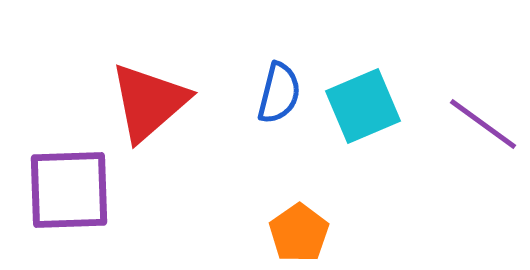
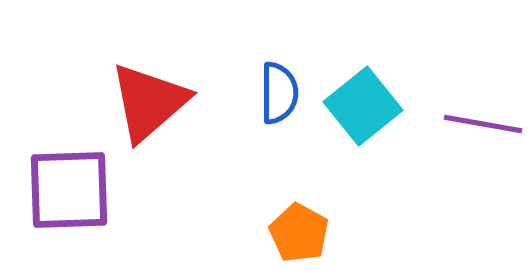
blue semicircle: rotated 14 degrees counterclockwise
cyan square: rotated 16 degrees counterclockwise
purple line: rotated 26 degrees counterclockwise
orange pentagon: rotated 8 degrees counterclockwise
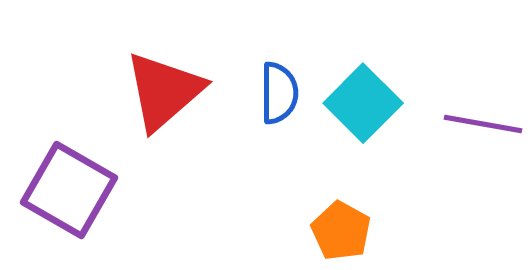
red triangle: moved 15 px right, 11 px up
cyan square: moved 3 px up; rotated 6 degrees counterclockwise
purple square: rotated 32 degrees clockwise
orange pentagon: moved 42 px right, 2 px up
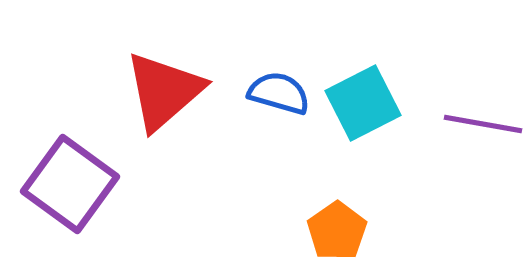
blue semicircle: rotated 74 degrees counterclockwise
cyan square: rotated 18 degrees clockwise
purple square: moved 1 px right, 6 px up; rotated 6 degrees clockwise
orange pentagon: moved 4 px left; rotated 8 degrees clockwise
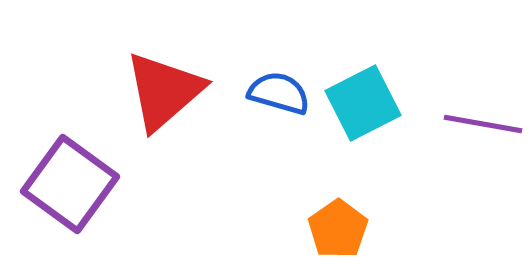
orange pentagon: moved 1 px right, 2 px up
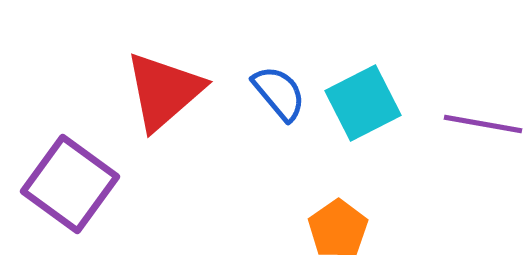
blue semicircle: rotated 34 degrees clockwise
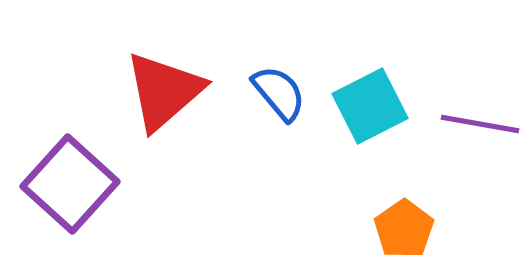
cyan square: moved 7 px right, 3 px down
purple line: moved 3 px left
purple square: rotated 6 degrees clockwise
orange pentagon: moved 66 px right
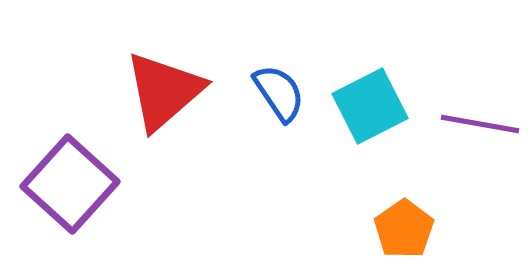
blue semicircle: rotated 6 degrees clockwise
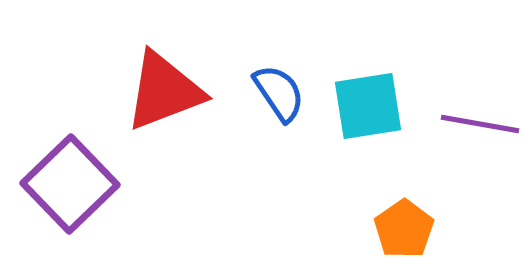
red triangle: rotated 20 degrees clockwise
cyan square: moved 2 px left; rotated 18 degrees clockwise
purple square: rotated 4 degrees clockwise
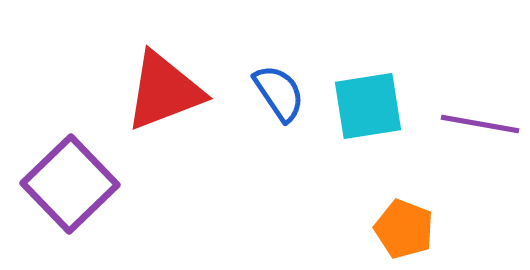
orange pentagon: rotated 16 degrees counterclockwise
